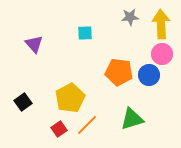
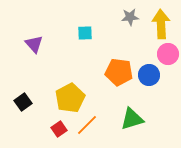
pink circle: moved 6 px right
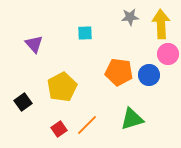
yellow pentagon: moved 8 px left, 11 px up
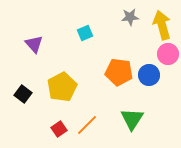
yellow arrow: moved 1 px right, 1 px down; rotated 12 degrees counterclockwise
cyan square: rotated 21 degrees counterclockwise
black square: moved 8 px up; rotated 18 degrees counterclockwise
green triangle: rotated 40 degrees counterclockwise
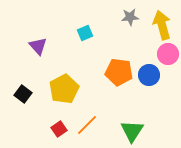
purple triangle: moved 4 px right, 2 px down
yellow pentagon: moved 2 px right, 2 px down
green triangle: moved 12 px down
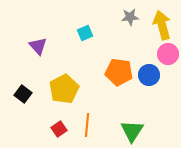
orange line: rotated 40 degrees counterclockwise
